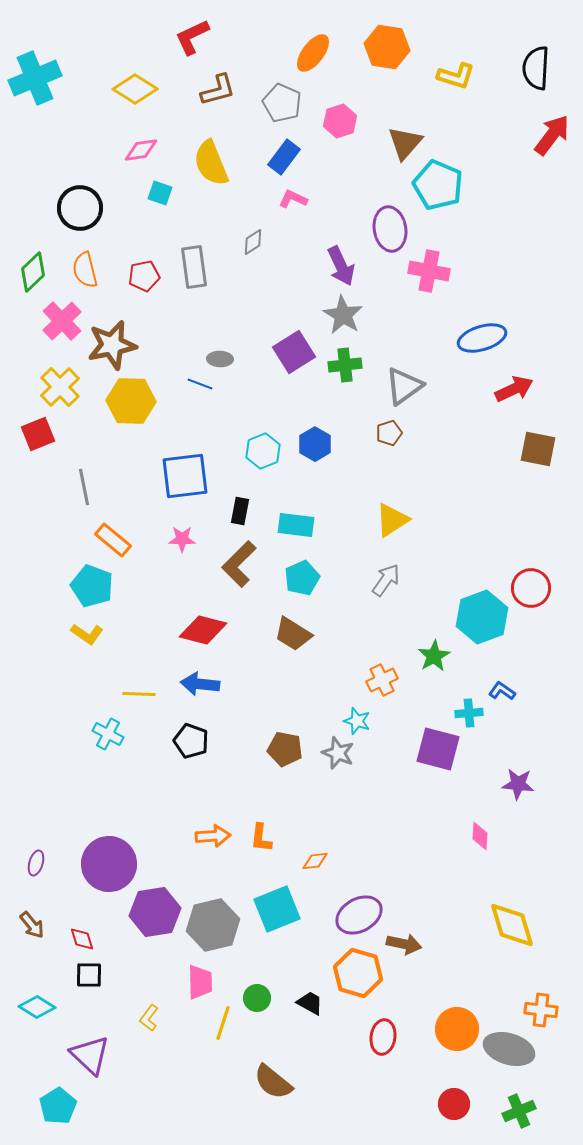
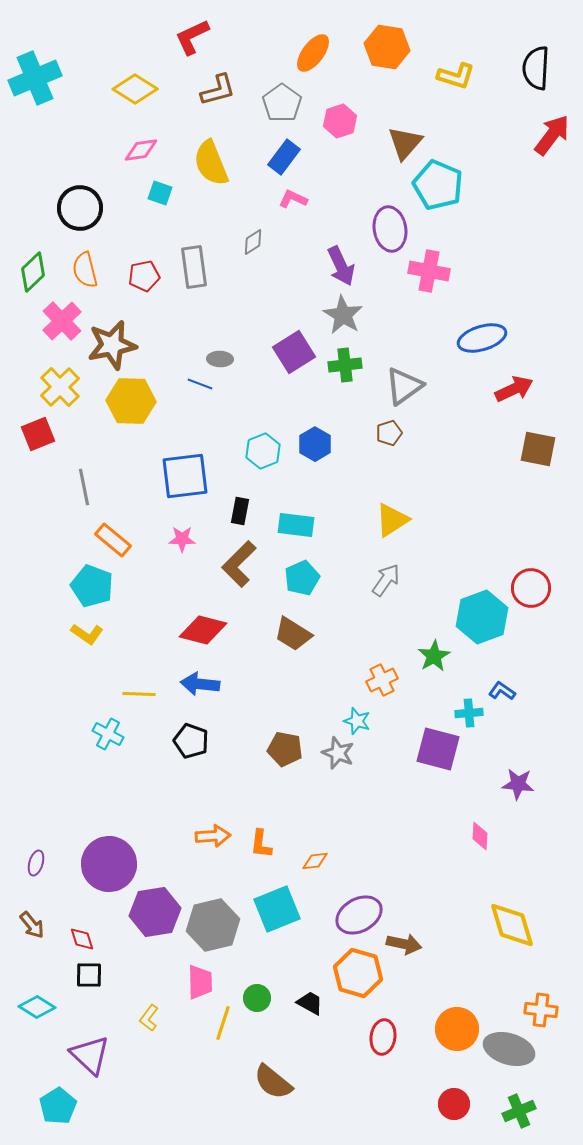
gray pentagon at (282, 103): rotated 12 degrees clockwise
orange L-shape at (261, 838): moved 6 px down
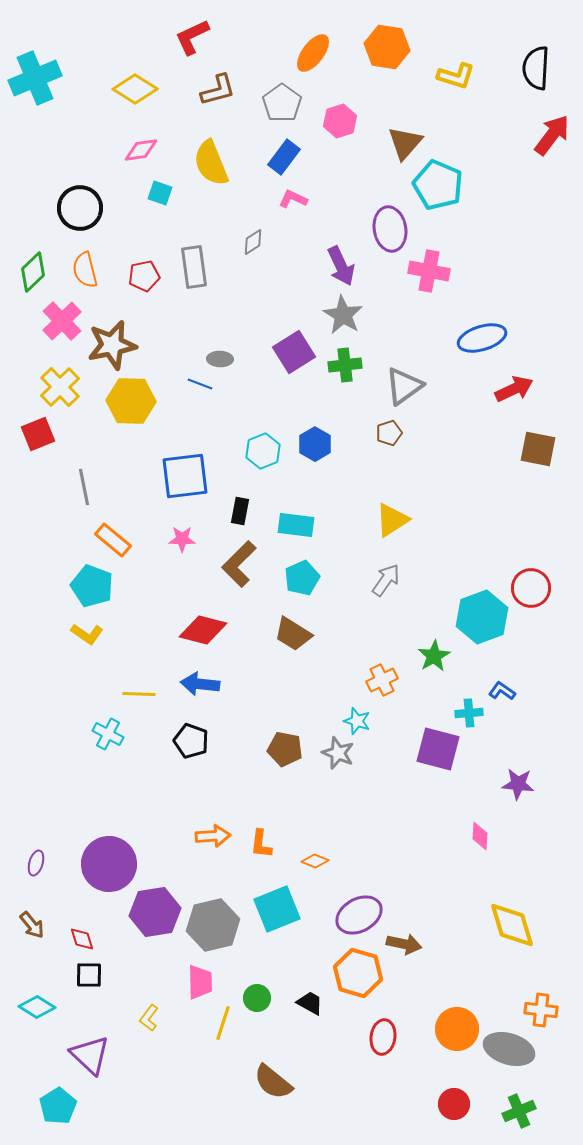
orange diamond at (315, 861): rotated 28 degrees clockwise
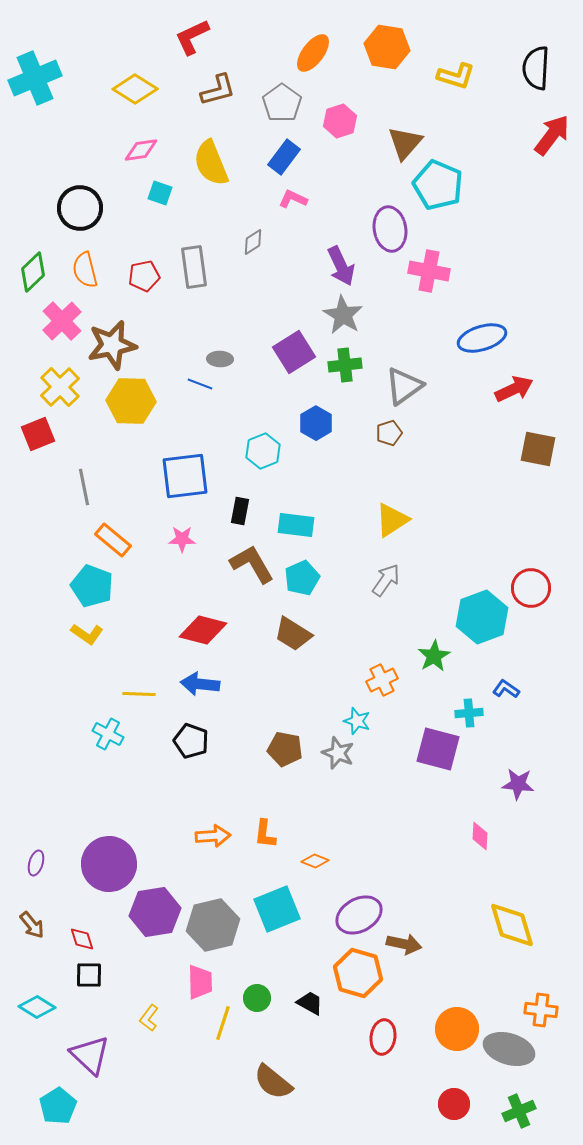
blue hexagon at (315, 444): moved 1 px right, 21 px up
brown L-shape at (239, 564): moved 13 px right; rotated 105 degrees clockwise
blue L-shape at (502, 691): moved 4 px right, 2 px up
orange L-shape at (261, 844): moved 4 px right, 10 px up
